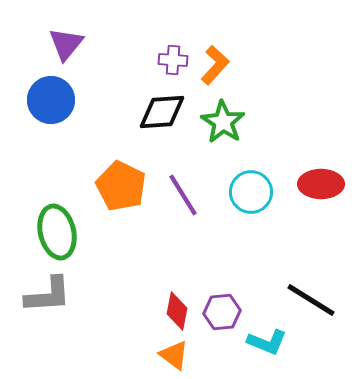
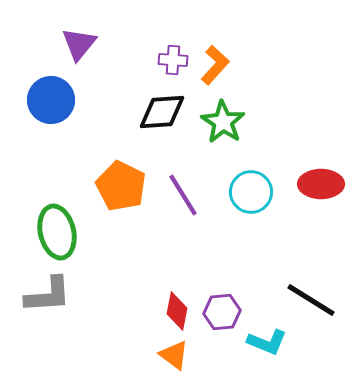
purple triangle: moved 13 px right
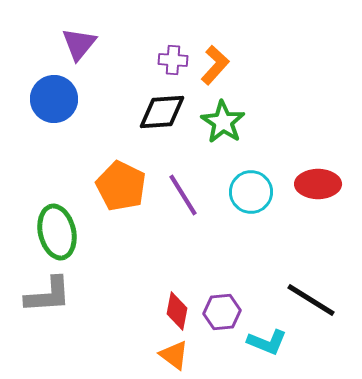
blue circle: moved 3 px right, 1 px up
red ellipse: moved 3 px left
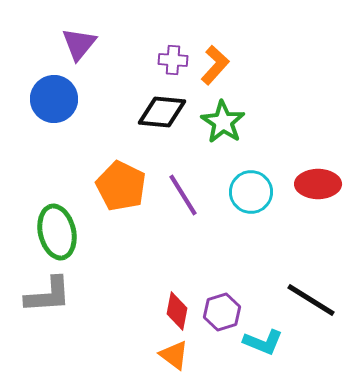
black diamond: rotated 9 degrees clockwise
purple hexagon: rotated 12 degrees counterclockwise
cyan L-shape: moved 4 px left
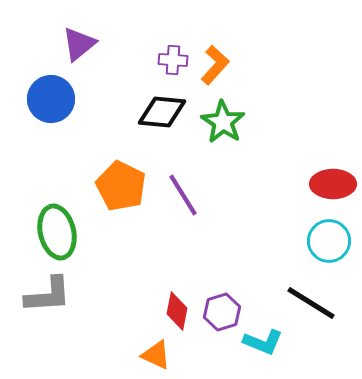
purple triangle: rotated 12 degrees clockwise
blue circle: moved 3 px left
red ellipse: moved 15 px right
cyan circle: moved 78 px right, 49 px down
black line: moved 3 px down
orange triangle: moved 18 px left; rotated 12 degrees counterclockwise
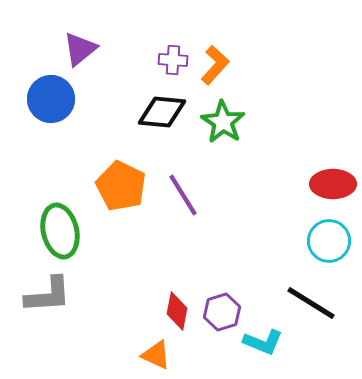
purple triangle: moved 1 px right, 5 px down
green ellipse: moved 3 px right, 1 px up
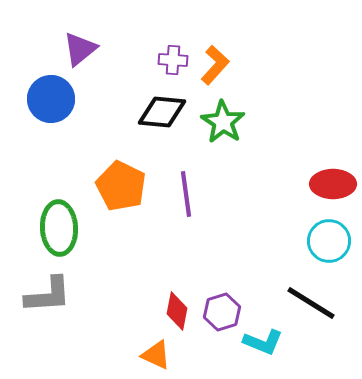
purple line: moved 3 px right, 1 px up; rotated 24 degrees clockwise
green ellipse: moved 1 px left, 3 px up; rotated 10 degrees clockwise
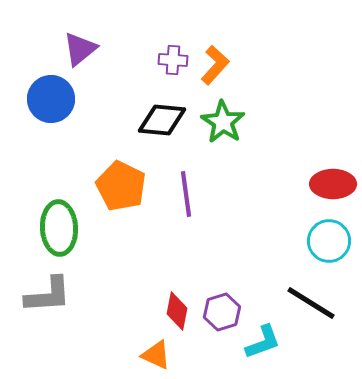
black diamond: moved 8 px down
cyan L-shape: rotated 42 degrees counterclockwise
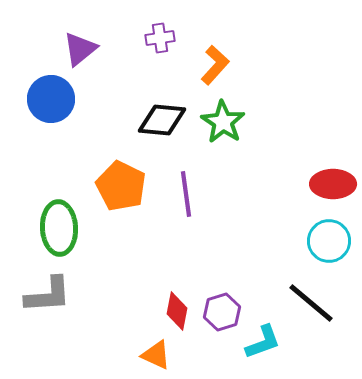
purple cross: moved 13 px left, 22 px up; rotated 12 degrees counterclockwise
black line: rotated 8 degrees clockwise
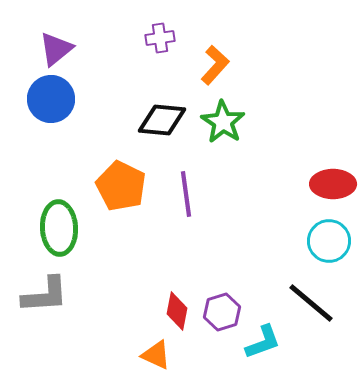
purple triangle: moved 24 px left
gray L-shape: moved 3 px left
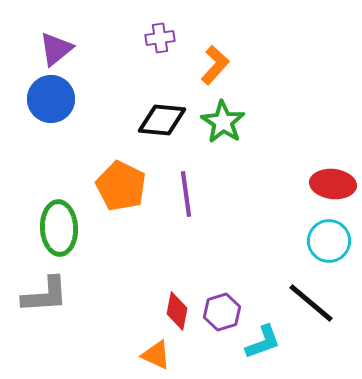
red ellipse: rotated 6 degrees clockwise
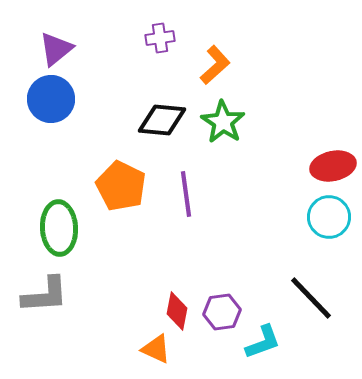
orange L-shape: rotated 6 degrees clockwise
red ellipse: moved 18 px up; rotated 18 degrees counterclockwise
cyan circle: moved 24 px up
black line: moved 5 px up; rotated 6 degrees clockwise
purple hexagon: rotated 9 degrees clockwise
orange triangle: moved 6 px up
